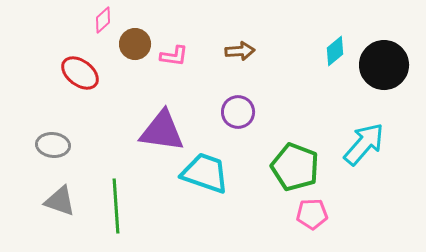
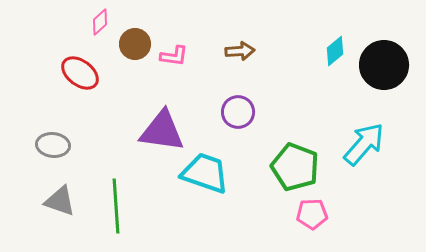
pink diamond: moved 3 px left, 2 px down
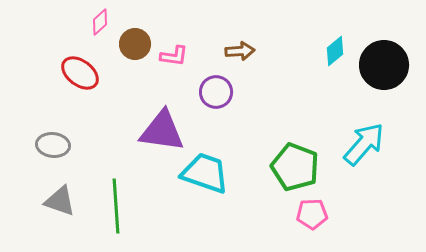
purple circle: moved 22 px left, 20 px up
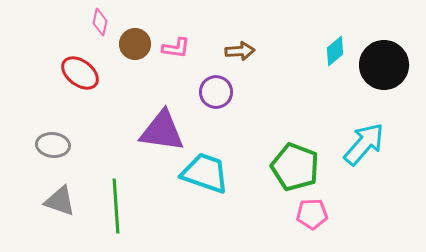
pink diamond: rotated 36 degrees counterclockwise
pink L-shape: moved 2 px right, 8 px up
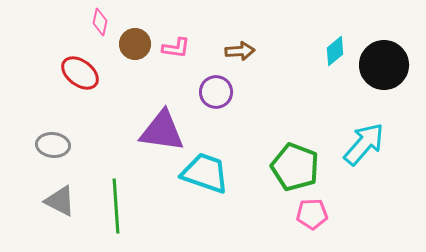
gray triangle: rotated 8 degrees clockwise
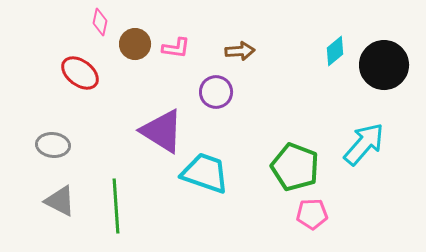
purple triangle: rotated 24 degrees clockwise
